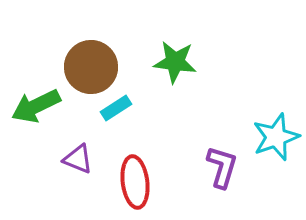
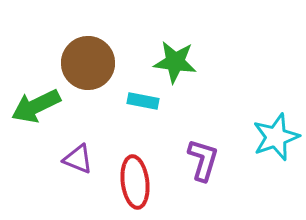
brown circle: moved 3 px left, 4 px up
cyan rectangle: moved 27 px right, 7 px up; rotated 44 degrees clockwise
purple L-shape: moved 19 px left, 7 px up
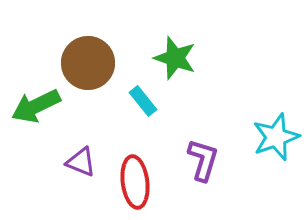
green star: moved 4 px up; rotated 12 degrees clockwise
cyan rectangle: rotated 40 degrees clockwise
purple triangle: moved 3 px right, 3 px down
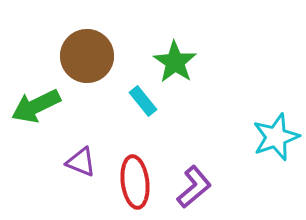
green star: moved 4 px down; rotated 15 degrees clockwise
brown circle: moved 1 px left, 7 px up
purple L-shape: moved 9 px left, 27 px down; rotated 33 degrees clockwise
